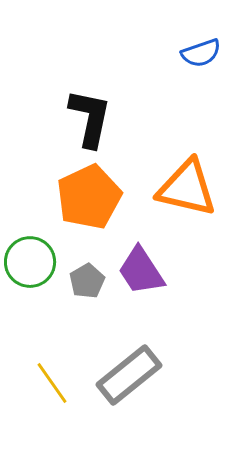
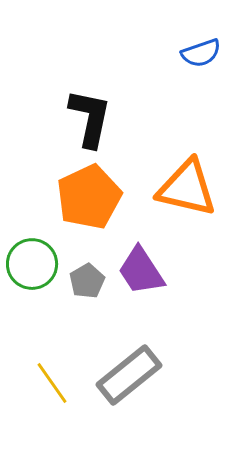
green circle: moved 2 px right, 2 px down
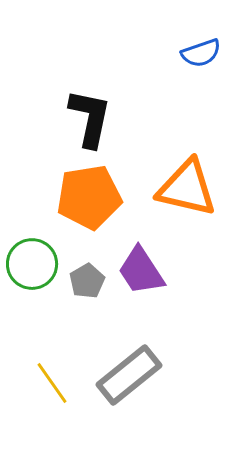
orange pentagon: rotated 16 degrees clockwise
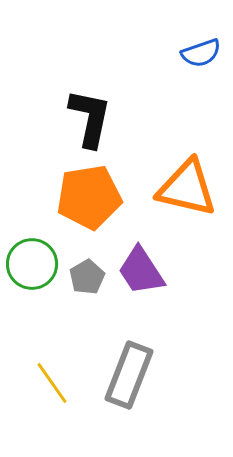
gray pentagon: moved 4 px up
gray rectangle: rotated 30 degrees counterclockwise
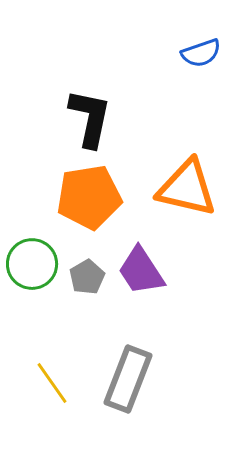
gray rectangle: moved 1 px left, 4 px down
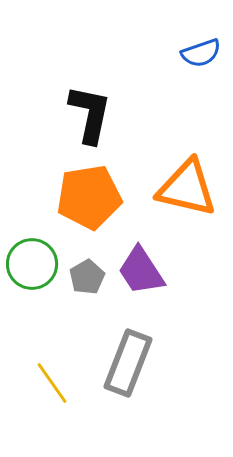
black L-shape: moved 4 px up
gray rectangle: moved 16 px up
